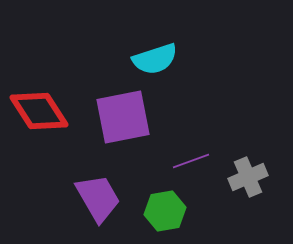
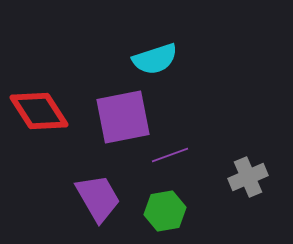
purple line: moved 21 px left, 6 px up
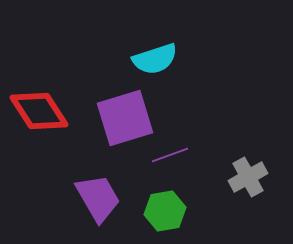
purple square: moved 2 px right, 1 px down; rotated 6 degrees counterclockwise
gray cross: rotated 6 degrees counterclockwise
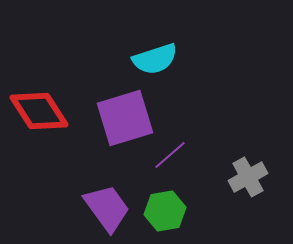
purple line: rotated 21 degrees counterclockwise
purple trapezoid: moved 9 px right, 10 px down; rotated 6 degrees counterclockwise
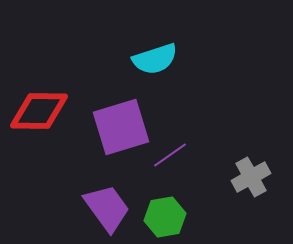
red diamond: rotated 56 degrees counterclockwise
purple square: moved 4 px left, 9 px down
purple line: rotated 6 degrees clockwise
gray cross: moved 3 px right
green hexagon: moved 6 px down
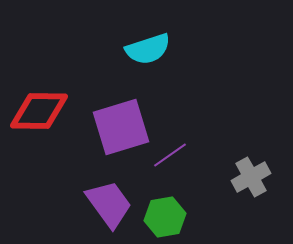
cyan semicircle: moved 7 px left, 10 px up
purple trapezoid: moved 2 px right, 4 px up
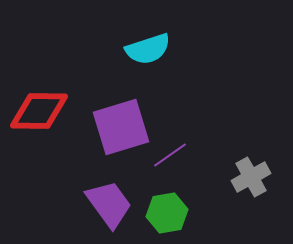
green hexagon: moved 2 px right, 4 px up
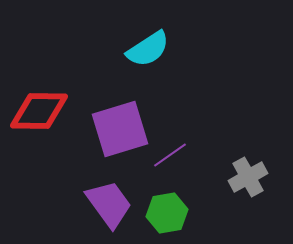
cyan semicircle: rotated 15 degrees counterclockwise
purple square: moved 1 px left, 2 px down
gray cross: moved 3 px left
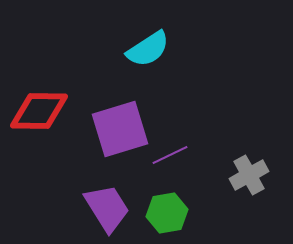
purple line: rotated 9 degrees clockwise
gray cross: moved 1 px right, 2 px up
purple trapezoid: moved 2 px left, 4 px down; rotated 4 degrees clockwise
